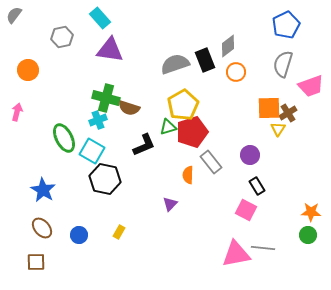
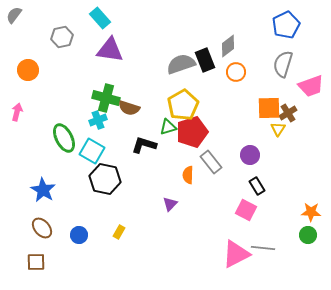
gray semicircle at (175, 64): moved 6 px right
black L-shape at (144, 145): rotated 140 degrees counterclockwise
pink triangle at (236, 254): rotated 16 degrees counterclockwise
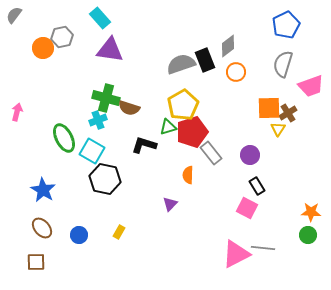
orange circle at (28, 70): moved 15 px right, 22 px up
gray rectangle at (211, 162): moved 9 px up
pink square at (246, 210): moved 1 px right, 2 px up
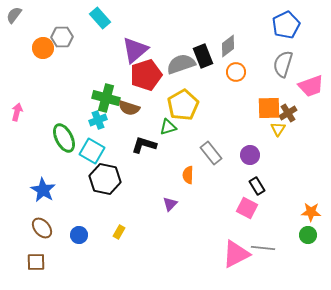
gray hexagon at (62, 37): rotated 10 degrees clockwise
purple triangle at (110, 50): moved 25 px right; rotated 48 degrees counterclockwise
black rectangle at (205, 60): moved 2 px left, 4 px up
red pentagon at (192, 132): moved 46 px left, 57 px up
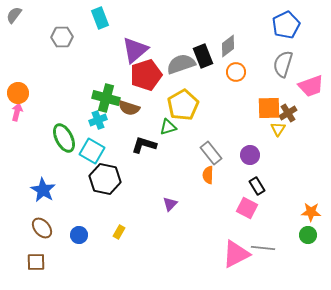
cyan rectangle at (100, 18): rotated 20 degrees clockwise
orange circle at (43, 48): moved 25 px left, 45 px down
orange semicircle at (188, 175): moved 20 px right
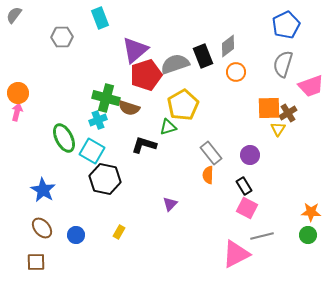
gray semicircle at (181, 64): moved 6 px left
black rectangle at (257, 186): moved 13 px left
blue circle at (79, 235): moved 3 px left
gray line at (263, 248): moved 1 px left, 12 px up; rotated 20 degrees counterclockwise
